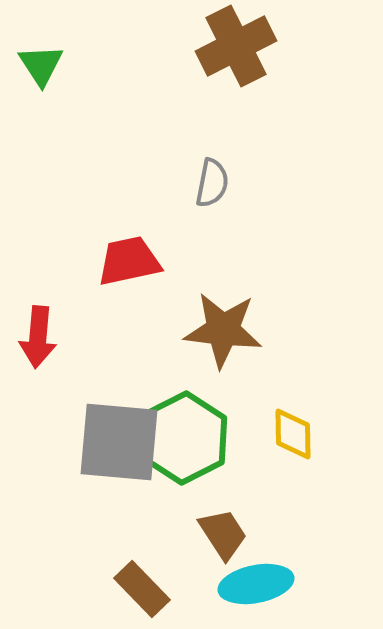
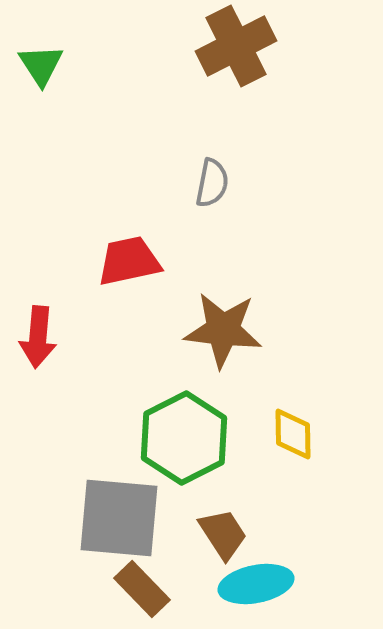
gray square: moved 76 px down
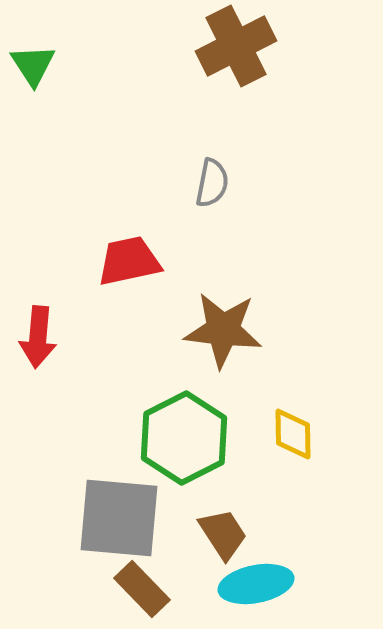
green triangle: moved 8 px left
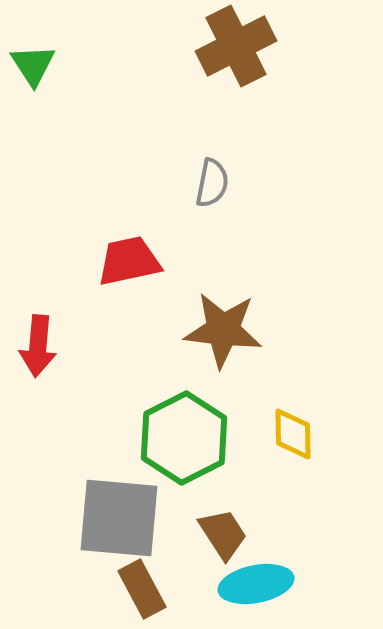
red arrow: moved 9 px down
brown rectangle: rotated 16 degrees clockwise
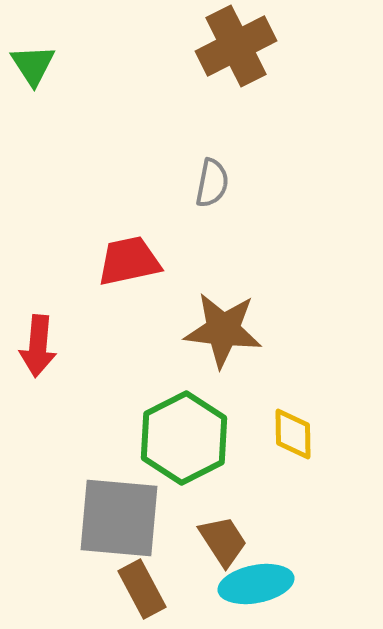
brown trapezoid: moved 7 px down
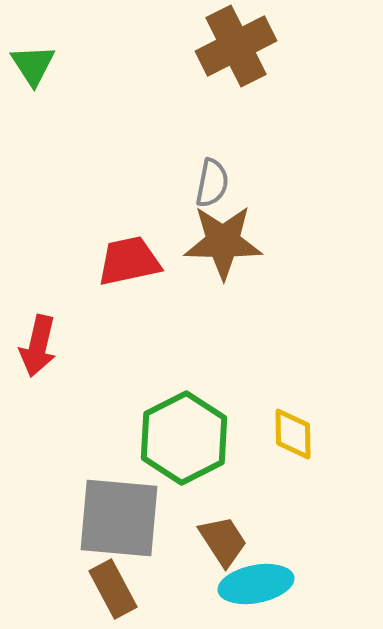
brown star: moved 88 px up; rotated 6 degrees counterclockwise
red arrow: rotated 8 degrees clockwise
brown rectangle: moved 29 px left
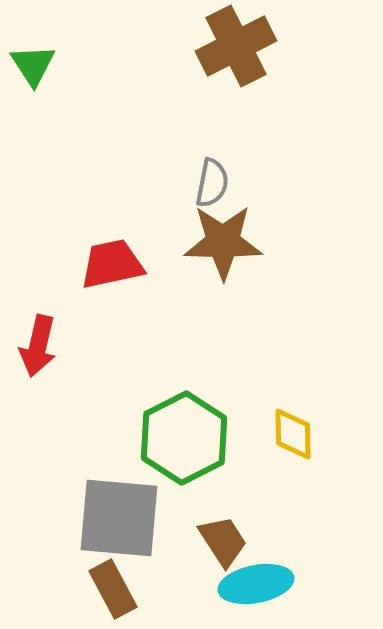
red trapezoid: moved 17 px left, 3 px down
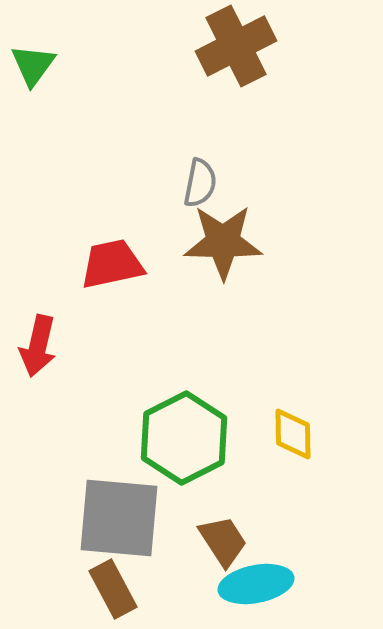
green triangle: rotated 9 degrees clockwise
gray semicircle: moved 12 px left
